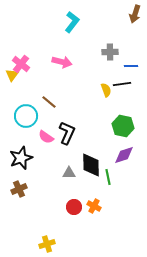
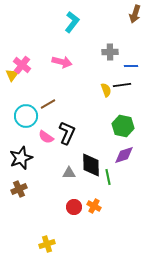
pink cross: moved 1 px right, 1 px down
black line: moved 1 px down
brown line: moved 1 px left, 2 px down; rotated 70 degrees counterclockwise
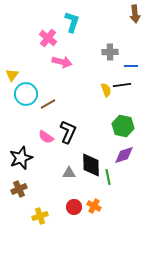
brown arrow: rotated 24 degrees counterclockwise
cyan L-shape: rotated 20 degrees counterclockwise
pink cross: moved 26 px right, 27 px up
cyan circle: moved 22 px up
black L-shape: moved 1 px right, 1 px up
yellow cross: moved 7 px left, 28 px up
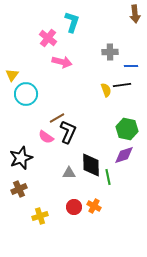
brown line: moved 9 px right, 14 px down
green hexagon: moved 4 px right, 3 px down
